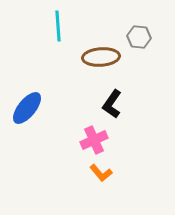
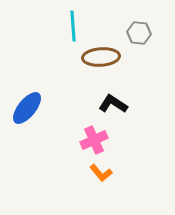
cyan line: moved 15 px right
gray hexagon: moved 4 px up
black L-shape: moved 1 px right; rotated 88 degrees clockwise
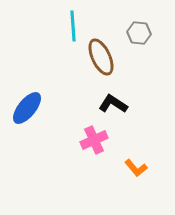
brown ellipse: rotated 69 degrees clockwise
orange L-shape: moved 35 px right, 5 px up
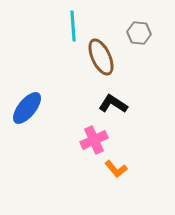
orange L-shape: moved 20 px left, 1 px down
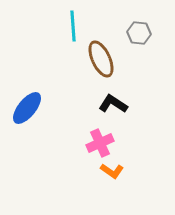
brown ellipse: moved 2 px down
pink cross: moved 6 px right, 3 px down
orange L-shape: moved 4 px left, 2 px down; rotated 15 degrees counterclockwise
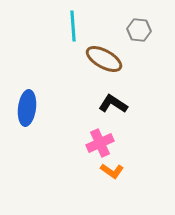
gray hexagon: moved 3 px up
brown ellipse: moved 3 px right; rotated 36 degrees counterclockwise
blue ellipse: rotated 32 degrees counterclockwise
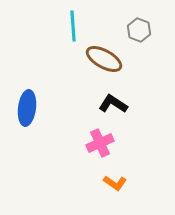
gray hexagon: rotated 15 degrees clockwise
orange L-shape: moved 3 px right, 12 px down
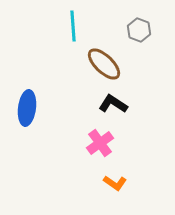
brown ellipse: moved 5 px down; rotated 15 degrees clockwise
pink cross: rotated 12 degrees counterclockwise
